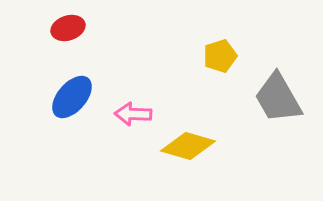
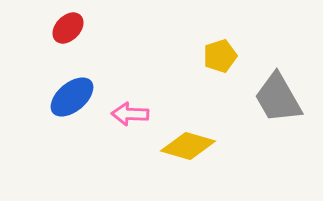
red ellipse: rotated 28 degrees counterclockwise
blue ellipse: rotated 9 degrees clockwise
pink arrow: moved 3 px left
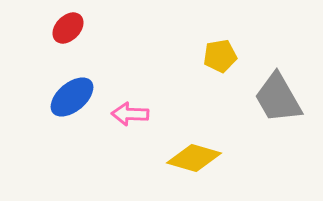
yellow pentagon: rotated 8 degrees clockwise
yellow diamond: moved 6 px right, 12 px down
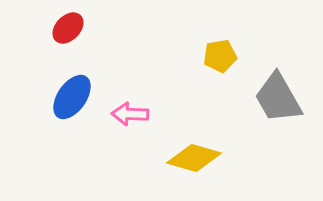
blue ellipse: rotated 15 degrees counterclockwise
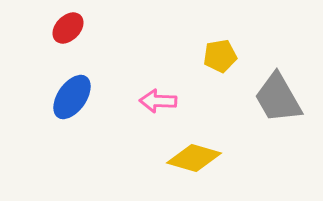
pink arrow: moved 28 px right, 13 px up
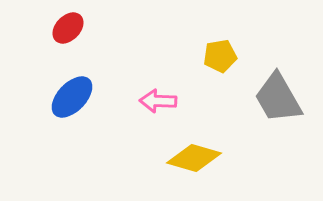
blue ellipse: rotated 9 degrees clockwise
